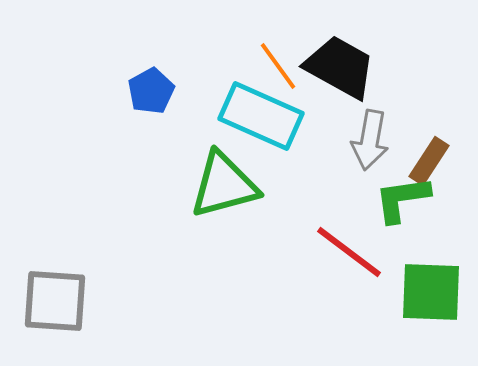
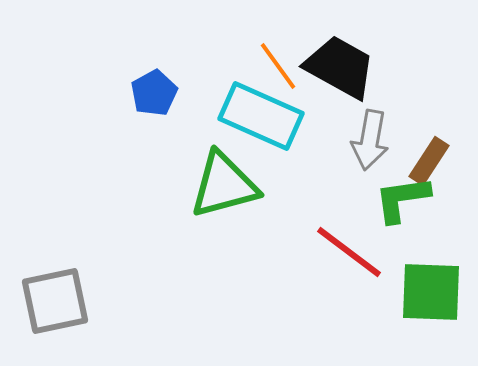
blue pentagon: moved 3 px right, 2 px down
gray square: rotated 16 degrees counterclockwise
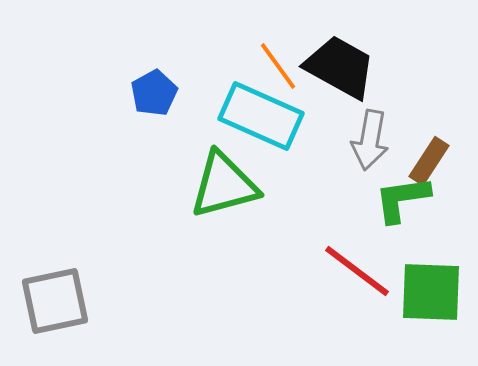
red line: moved 8 px right, 19 px down
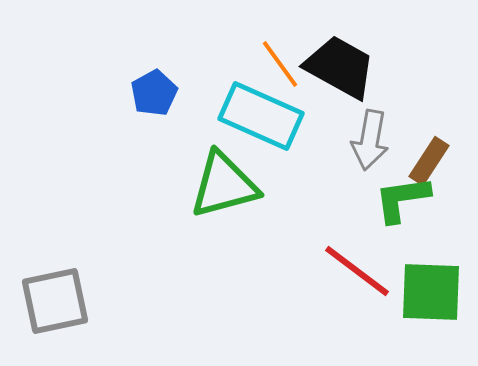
orange line: moved 2 px right, 2 px up
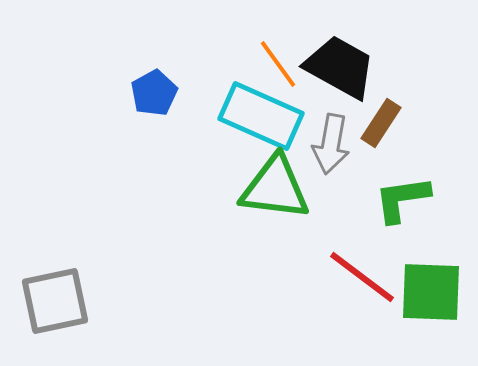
orange line: moved 2 px left
gray arrow: moved 39 px left, 4 px down
brown rectangle: moved 48 px left, 38 px up
green triangle: moved 51 px right, 3 px down; rotated 22 degrees clockwise
red line: moved 5 px right, 6 px down
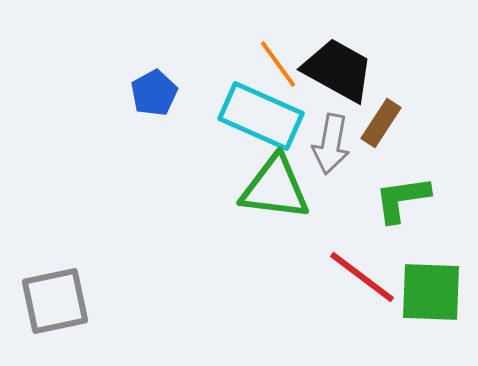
black trapezoid: moved 2 px left, 3 px down
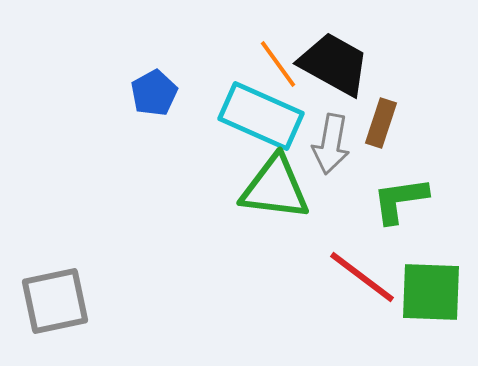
black trapezoid: moved 4 px left, 6 px up
brown rectangle: rotated 15 degrees counterclockwise
green L-shape: moved 2 px left, 1 px down
